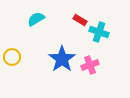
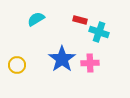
red rectangle: rotated 16 degrees counterclockwise
yellow circle: moved 5 px right, 8 px down
pink cross: moved 2 px up; rotated 18 degrees clockwise
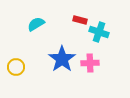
cyan semicircle: moved 5 px down
yellow circle: moved 1 px left, 2 px down
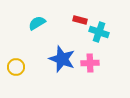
cyan semicircle: moved 1 px right, 1 px up
blue star: rotated 16 degrees counterclockwise
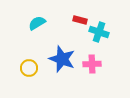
pink cross: moved 2 px right, 1 px down
yellow circle: moved 13 px right, 1 px down
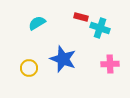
red rectangle: moved 1 px right, 3 px up
cyan cross: moved 1 px right, 4 px up
blue star: moved 1 px right
pink cross: moved 18 px right
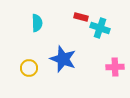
cyan semicircle: rotated 120 degrees clockwise
pink cross: moved 5 px right, 3 px down
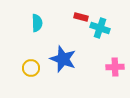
yellow circle: moved 2 px right
